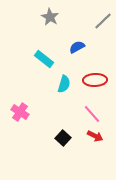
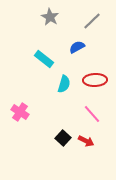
gray line: moved 11 px left
red arrow: moved 9 px left, 5 px down
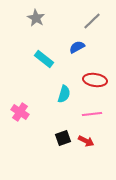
gray star: moved 14 px left, 1 px down
red ellipse: rotated 10 degrees clockwise
cyan semicircle: moved 10 px down
pink line: rotated 54 degrees counterclockwise
black square: rotated 28 degrees clockwise
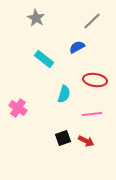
pink cross: moved 2 px left, 4 px up
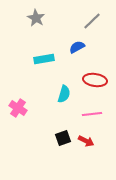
cyan rectangle: rotated 48 degrees counterclockwise
